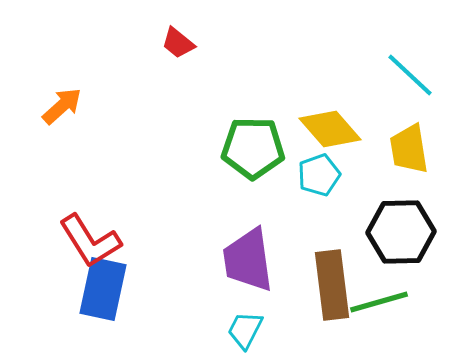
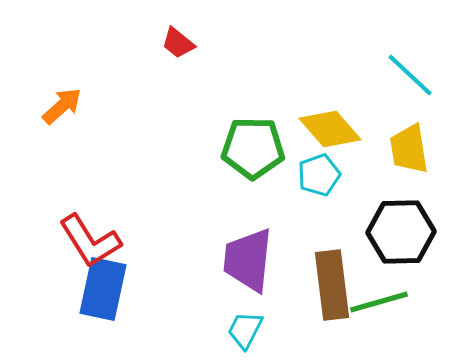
purple trapezoid: rotated 14 degrees clockwise
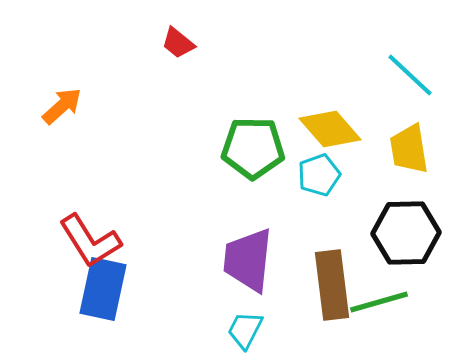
black hexagon: moved 5 px right, 1 px down
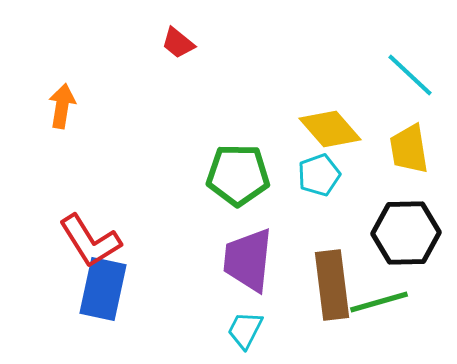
orange arrow: rotated 39 degrees counterclockwise
green pentagon: moved 15 px left, 27 px down
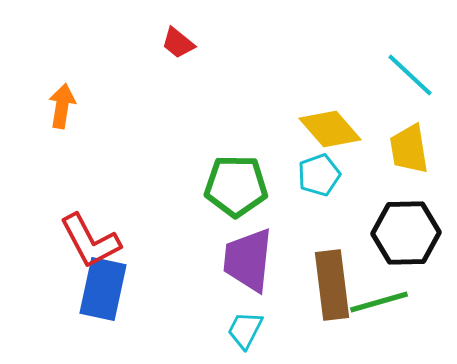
green pentagon: moved 2 px left, 11 px down
red L-shape: rotated 4 degrees clockwise
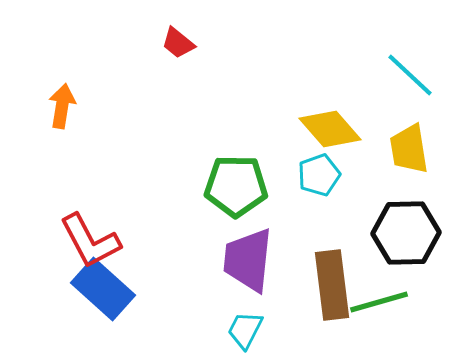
blue rectangle: rotated 60 degrees counterclockwise
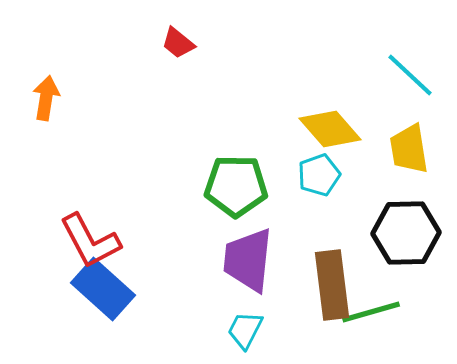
orange arrow: moved 16 px left, 8 px up
green line: moved 8 px left, 10 px down
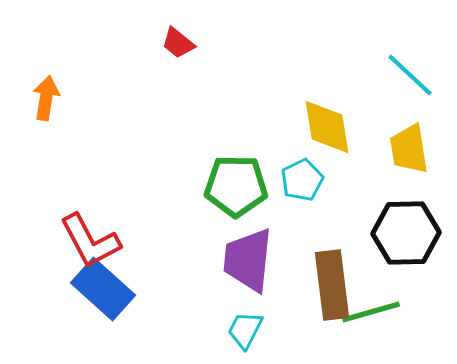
yellow diamond: moved 3 px left, 2 px up; rotated 32 degrees clockwise
cyan pentagon: moved 17 px left, 5 px down; rotated 6 degrees counterclockwise
